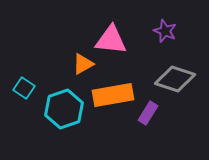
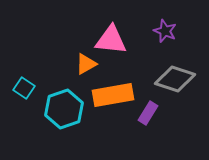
orange triangle: moved 3 px right
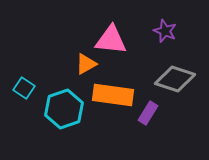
orange rectangle: rotated 18 degrees clockwise
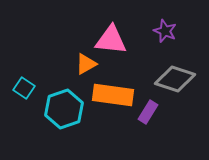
purple rectangle: moved 1 px up
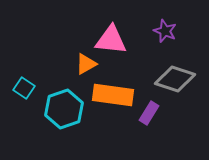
purple rectangle: moved 1 px right, 1 px down
